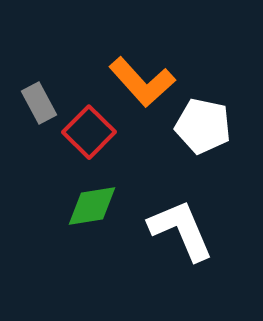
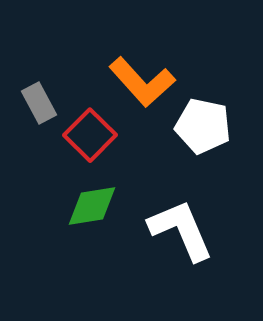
red square: moved 1 px right, 3 px down
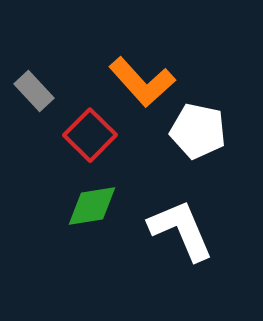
gray rectangle: moved 5 px left, 12 px up; rotated 15 degrees counterclockwise
white pentagon: moved 5 px left, 5 px down
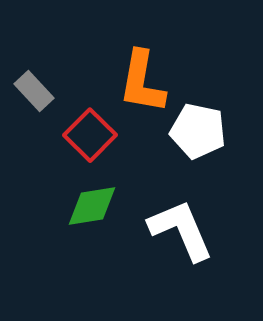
orange L-shape: rotated 52 degrees clockwise
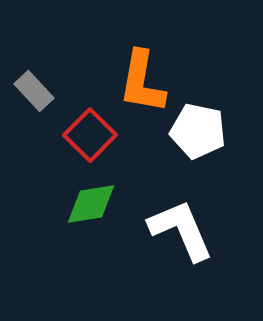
green diamond: moved 1 px left, 2 px up
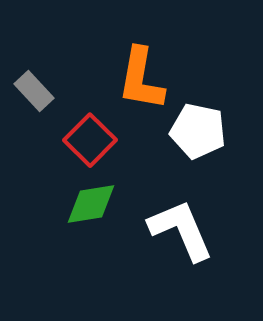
orange L-shape: moved 1 px left, 3 px up
red square: moved 5 px down
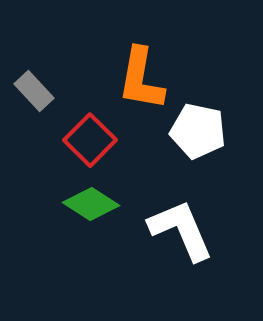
green diamond: rotated 42 degrees clockwise
